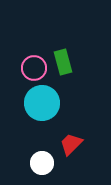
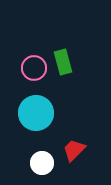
cyan circle: moved 6 px left, 10 px down
red trapezoid: moved 3 px right, 6 px down
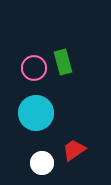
red trapezoid: rotated 10 degrees clockwise
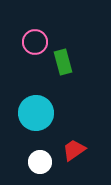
pink circle: moved 1 px right, 26 px up
white circle: moved 2 px left, 1 px up
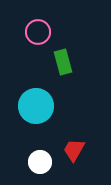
pink circle: moved 3 px right, 10 px up
cyan circle: moved 7 px up
red trapezoid: rotated 25 degrees counterclockwise
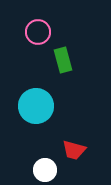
green rectangle: moved 2 px up
red trapezoid: rotated 105 degrees counterclockwise
white circle: moved 5 px right, 8 px down
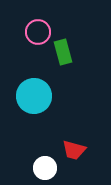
green rectangle: moved 8 px up
cyan circle: moved 2 px left, 10 px up
white circle: moved 2 px up
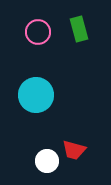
green rectangle: moved 16 px right, 23 px up
cyan circle: moved 2 px right, 1 px up
white circle: moved 2 px right, 7 px up
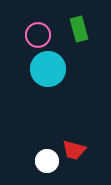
pink circle: moved 3 px down
cyan circle: moved 12 px right, 26 px up
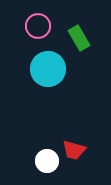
green rectangle: moved 9 px down; rotated 15 degrees counterclockwise
pink circle: moved 9 px up
